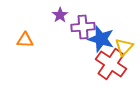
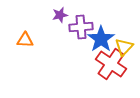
purple star: rotated 21 degrees clockwise
purple cross: moved 2 px left
blue star: rotated 20 degrees clockwise
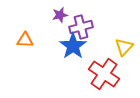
purple cross: rotated 10 degrees counterclockwise
blue star: moved 28 px left, 7 px down
red cross: moved 7 px left, 10 px down
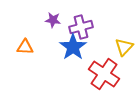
purple star: moved 7 px left, 5 px down; rotated 21 degrees clockwise
orange triangle: moved 7 px down
blue star: moved 1 px down
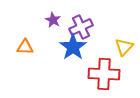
purple star: rotated 21 degrees clockwise
purple cross: rotated 10 degrees counterclockwise
red cross: rotated 32 degrees counterclockwise
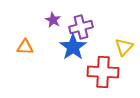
purple cross: rotated 10 degrees clockwise
red cross: moved 1 px left, 2 px up
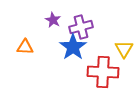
yellow triangle: moved 2 px down; rotated 12 degrees counterclockwise
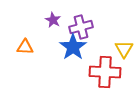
red cross: moved 2 px right
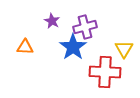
purple star: moved 1 px left, 1 px down
purple cross: moved 4 px right
